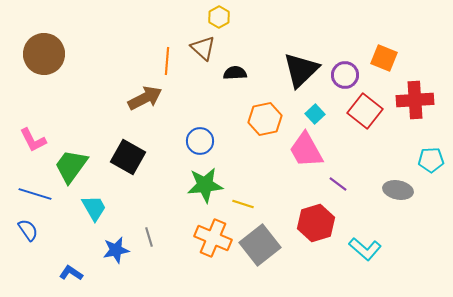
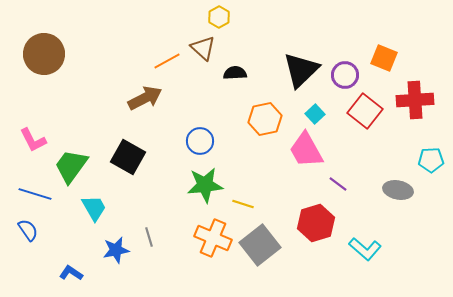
orange line: rotated 56 degrees clockwise
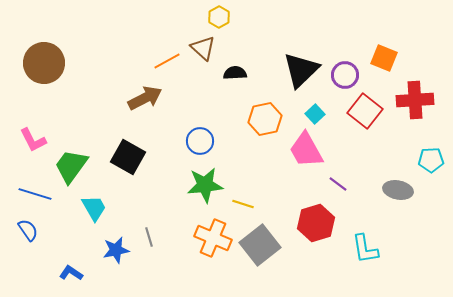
brown circle: moved 9 px down
cyan L-shape: rotated 40 degrees clockwise
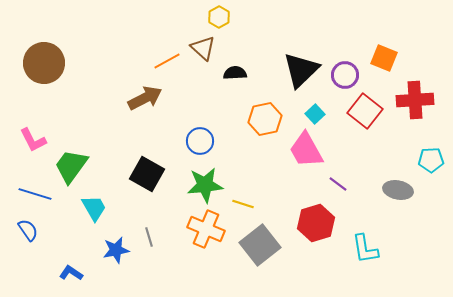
black square: moved 19 px right, 17 px down
orange cross: moved 7 px left, 9 px up
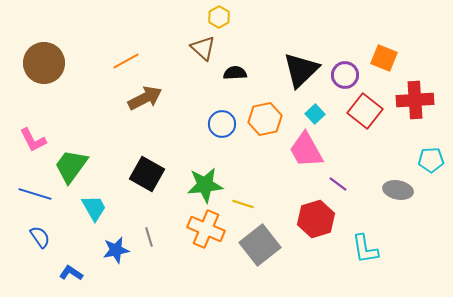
orange line: moved 41 px left
blue circle: moved 22 px right, 17 px up
red hexagon: moved 4 px up
blue semicircle: moved 12 px right, 7 px down
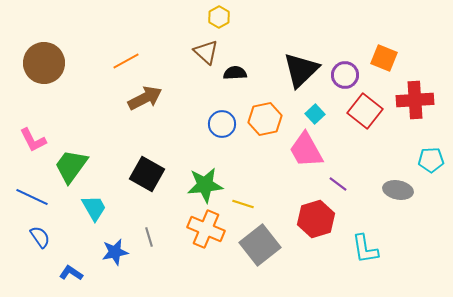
brown triangle: moved 3 px right, 4 px down
blue line: moved 3 px left, 3 px down; rotated 8 degrees clockwise
blue star: moved 1 px left, 2 px down
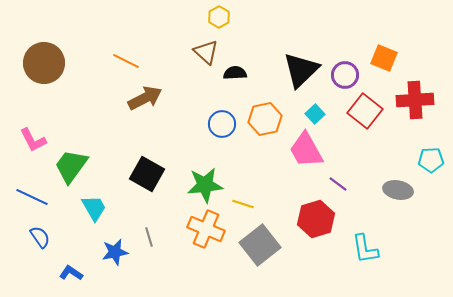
orange line: rotated 56 degrees clockwise
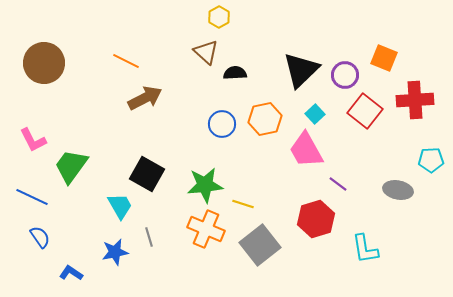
cyan trapezoid: moved 26 px right, 2 px up
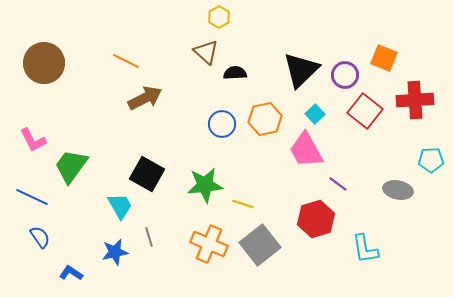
orange cross: moved 3 px right, 15 px down
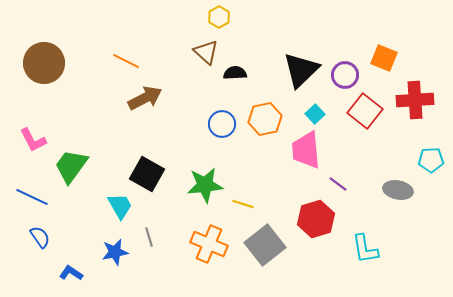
pink trapezoid: rotated 24 degrees clockwise
gray square: moved 5 px right
